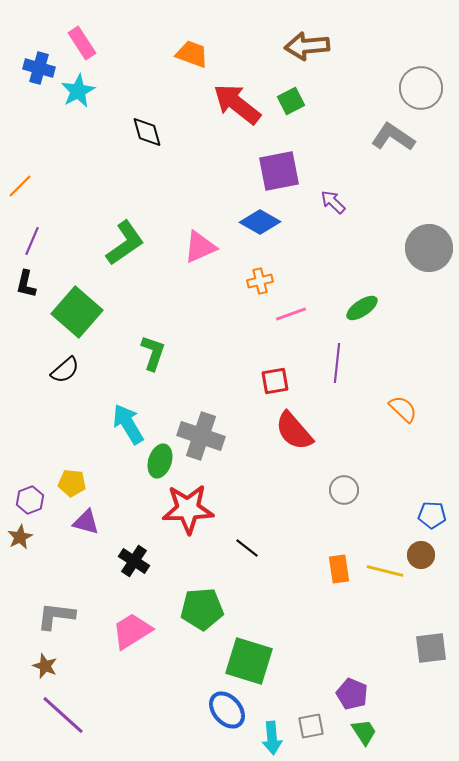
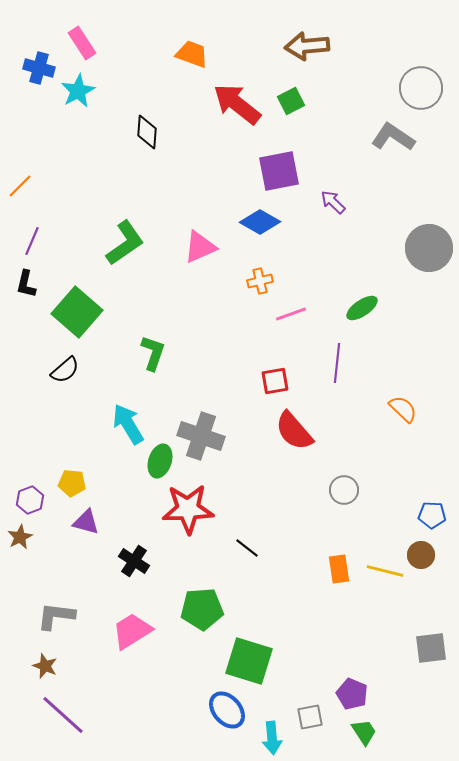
black diamond at (147, 132): rotated 20 degrees clockwise
gray square at (311, 726): moved 1 px left, 9 px up
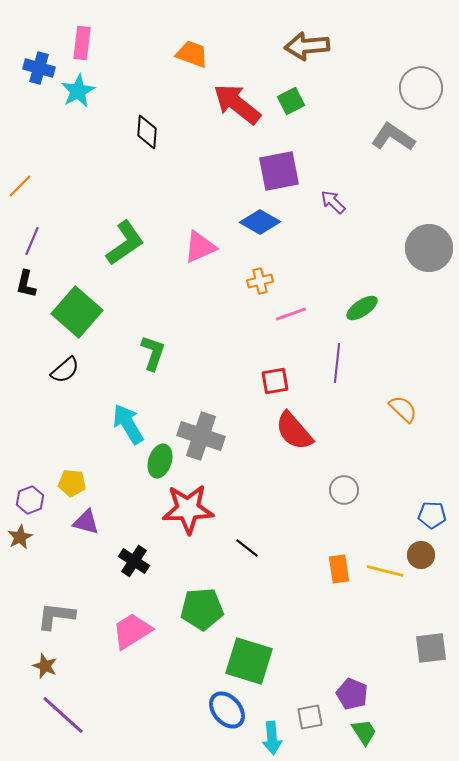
pink rectangle at (82, 43): rotated 40 degrees clockwise
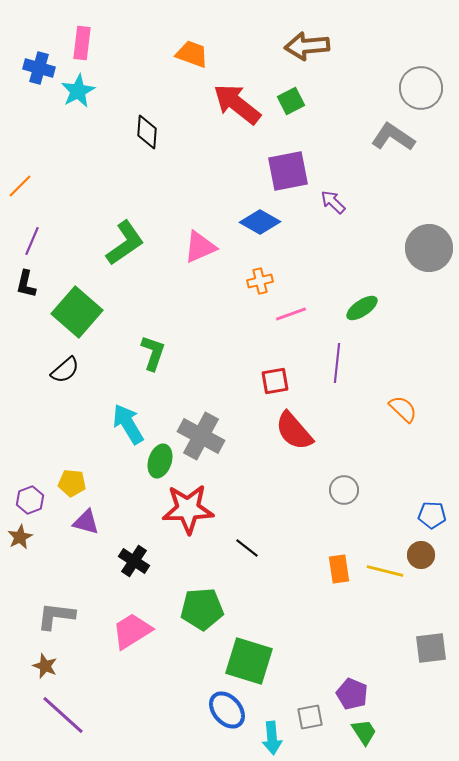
purple square at (279, 171): moved 9 px right
gray cross at (201, 436): rotated 9 degrees clockwise
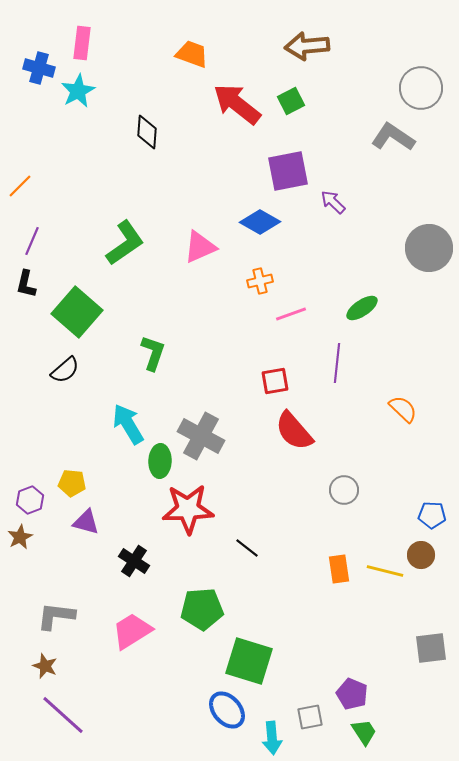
green ellipse at (160, 461): rotated 16 degrees counterclockwise
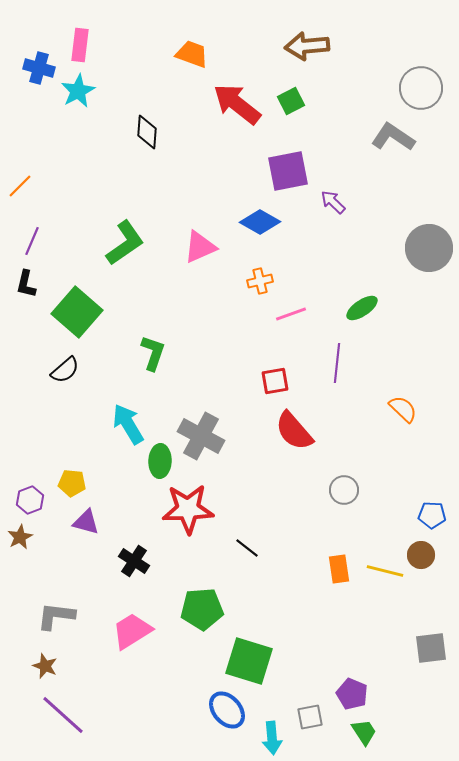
pink rectangle at (82, 43): moved 2 px left, 2 px down
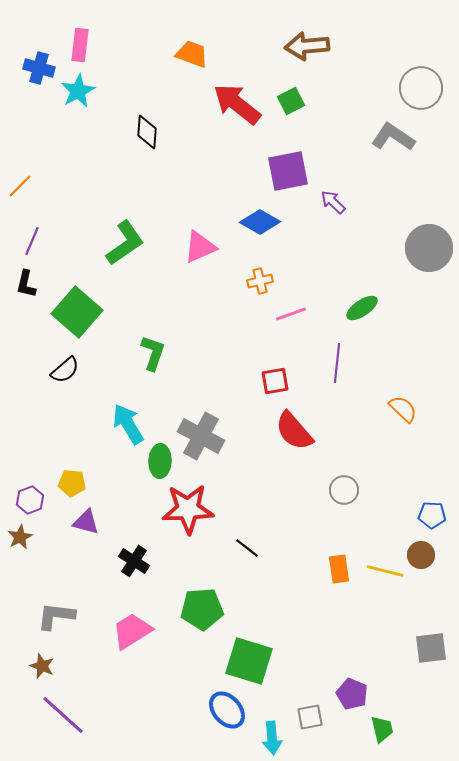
brown star at (45, 666): moved 3 px left
green trapezoid at (364, 732): moved 18 px right, 3 px up; rotated 20 degrees clockwise
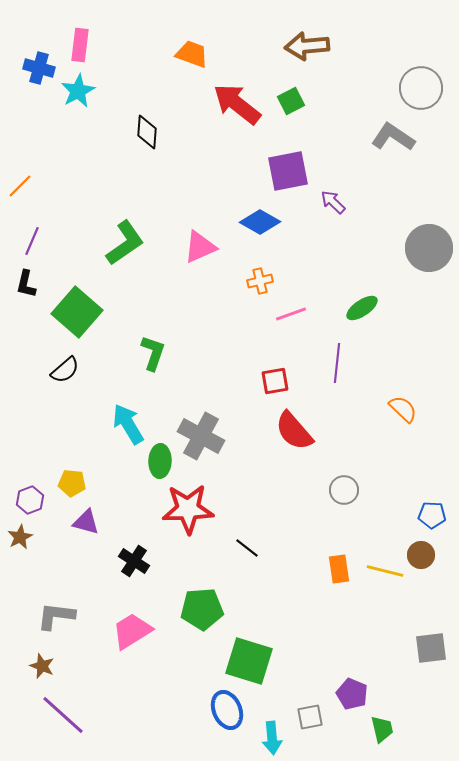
blue ellipse at (227, 710): rotated 18 degrees clockwise
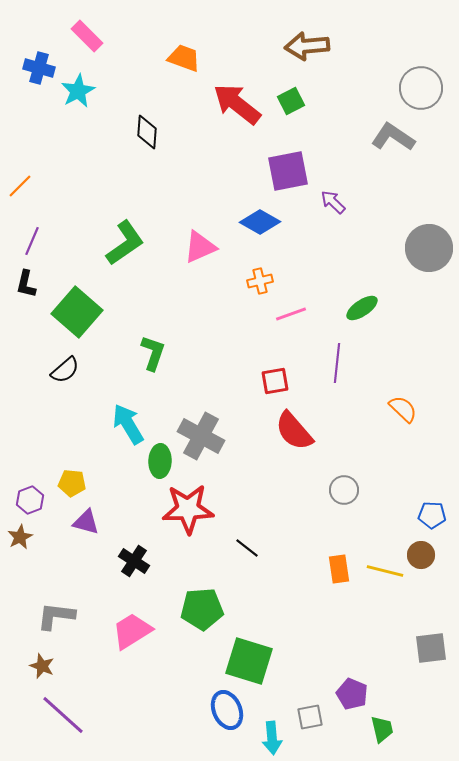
pink rectangle at (80, 45): moved 7 px right, 9 px up; rotated 52 degrees counterclockwise
orange trapezoid at (192, 54): moved 8 px left, 4 px down
